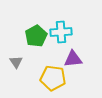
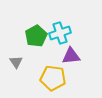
cyan cross: moved 1 px left, 1 px down; rotated 15 degrees counterclockwise
purple triangle: moved 2 px left, 3 px up
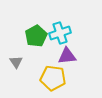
purple triangle: moved 4 px left
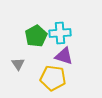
cyan cross: rotated 15 degrees clockwise
purple triangle: moved 3 px left; rotated 24 degrees clockwise
gray triangle: moved 2 px right, 2 px down
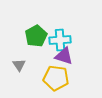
cyan cross: moved 7 px down
gray triangle: moved 1 px right, 1 px down
yellow pentagon: moved 3 px right
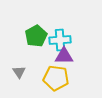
purple triangle: rotated 18 degrees counterclockwise
gray triangle: moved 7 px down
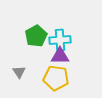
purple triangle: moved 4 px left
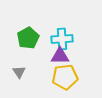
green pentagon: moved 8 px left, 2 px down
cyan cross: moved 2 px right, 1 px up
yellow pentagon: moved 9 px right, 1 px up; rotated 15 degrees counterclockwise
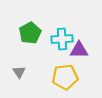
green pentagon: moved 2 px right, 5 px up
purple triangle: moved 19 px right, 6 px up
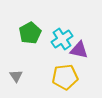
cyan cross: rotated 30 degrees counterclockwise
purple triangle: rotated 12 degrees clockwise
gray triangle: moved 3 px left, 4 px down
